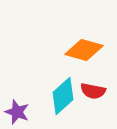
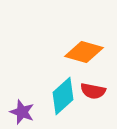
orange diamond: moved 2 px down
purple star: moved 5 px right
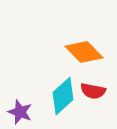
orange diamond: rotated 30 degrees clockwise
purple star: moved 2 px left
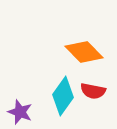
cyan diamond: rotated 12 degrees counterclockwise
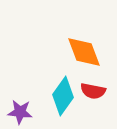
orange diamond: rotated 24 degrees clockwise
purple star: rotated 15 degrees counterclockwise
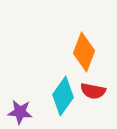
orange diamond: rotated 42 degrees clockwise
